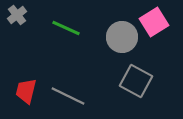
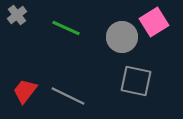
gray square: rotated 16 degrees counterclockwise
red trapezoid: moved 1 px left; rotated 24 degrees clockwise
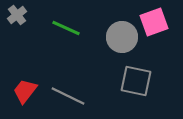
pink square: rotated 12 degrees clockwise
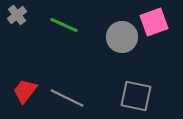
green line: moved 2 px left, 3 px up
gray square: moved 15 px down
gray line: moved 1 px left, 2 px down
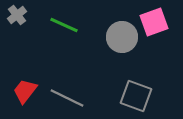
gray square: rotated 8 degrees clockwise
